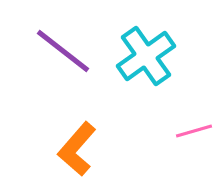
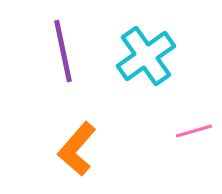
purple line: rotated 40 degrees clockwise
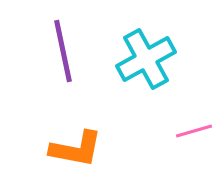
cyan cross: moved 3 px down; rotated 6 degrees clockwise
orange L-shape: moved 1 px left; rotated 120 degrees counterclockwise
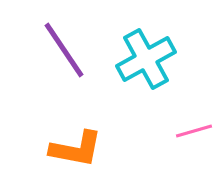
purple line: moved 1 px right, 1 px up; rotated 22 degrees counterclockwise
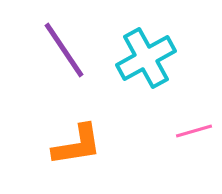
cyan cross: moved 1 px up
orange L-shape: moved 1 px right, 4 px up; rotated 20 degrees counterclockwise
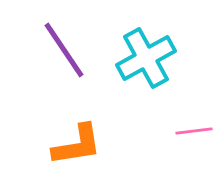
pink line: rotated 9 degrees clockwise
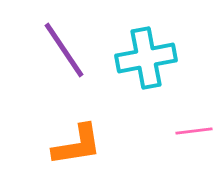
cyan cross: rotated 18 degrees clockwise
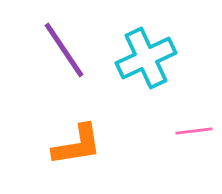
cyan cross: rotated 14 degrees counterclockwise
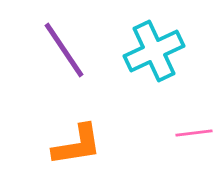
cyan cross: moved 8 px right, 7 px up
pink line: moved 2 px down
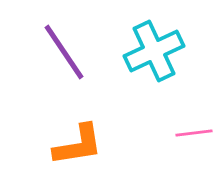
purple line: moved 2 px down
orange L-shape: moved 1 px right
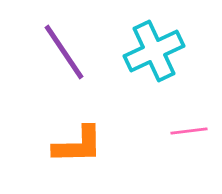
pink line: moved 5 px left, 2 px up
orange L-shape: rotated 8 degrees clockwise
